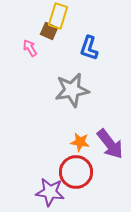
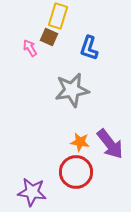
brown square: moved 6 px down
purple star: moved 18 px left
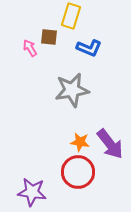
yellow rectangle: moved 13 px right
brown square: rotated 18 degrees counterclockwise
blue L-shape: rotated 85 degrees counterclockwise
red circle: moved 2 px right
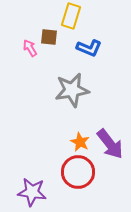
orange star: rotated 18 degrees clockwise
